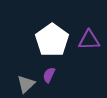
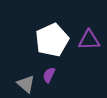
white pentagon: rotated 12 degrees clockwise
gray triangle: rotated 36 degrees counterclockwise
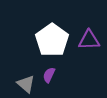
white pentagon: rotated 12 degrees counterclockwise
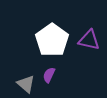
purple triangle: rotated 15 degrees clockwise
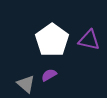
purple semicircle: rotated 35 degrees clockwise
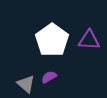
purple triangle: rotated 10 degrees counterclockwise
purple semicircle: moved 2 px down
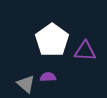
purple triangle: moved 4 px left, 11 px down
purple semicircle: moved 1 px left; rotated 28 degrees clockwise
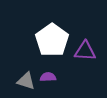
gray triangle: moved 3 px up; rotated 24 degrees counterclockwise
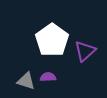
purple triangle: rotated 45 degrees counterclockwise
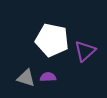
white pentagon: rotated 24 degrees counterclockwise
gray triangle: moved 3 px up
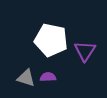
white pentagon: moved 1 px left
purple triangle: rotated 15 degrees counterclockwise
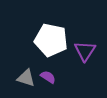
purple semicircle: rotated 35 degrees clockwise
